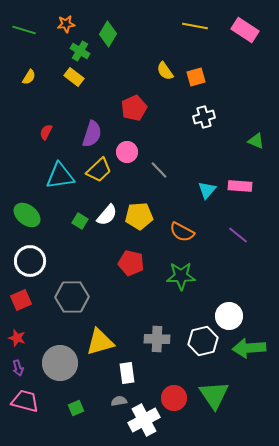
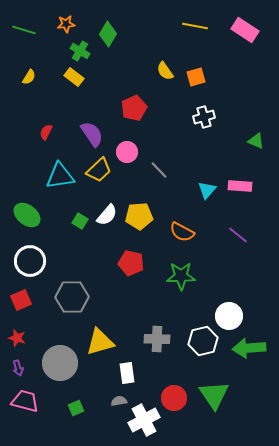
purple semicircle at (92, 134): rotated 52 degrees counterclockwise
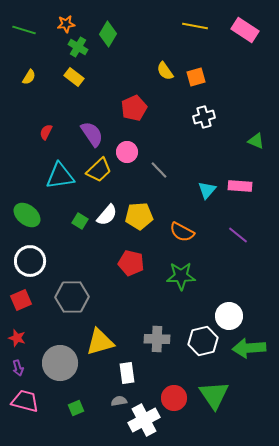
green cross at (80, 51): moved 2 px left, 4 px up
